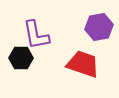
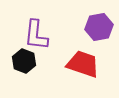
purple L-shape: rotated 16 degrees clockwise
black hexagon: moved 3 px right, 3 px down; rotated 20 degrees clockwise
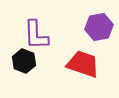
purple L-shape: rotated 8 degrees counterclockwise
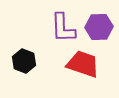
purple hexagon: rotated 8 degrees clockwise
purple L-shape: moved 27 px right, 7 px up
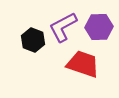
purple L-shape: moved 1 px up; rotated 64 degrees clockwise
black hexagon: moved 9 px right, 21 px up
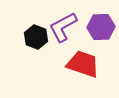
purple hexagon: moved 2 px right
black hexagon: moved 3 px right, 3 px up
